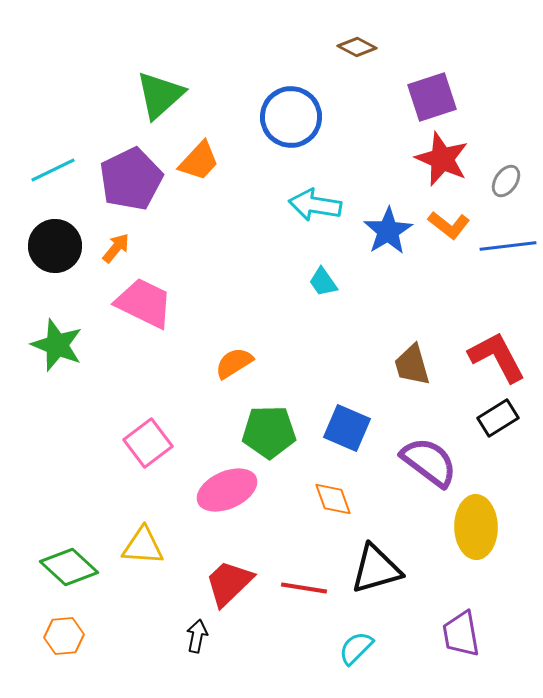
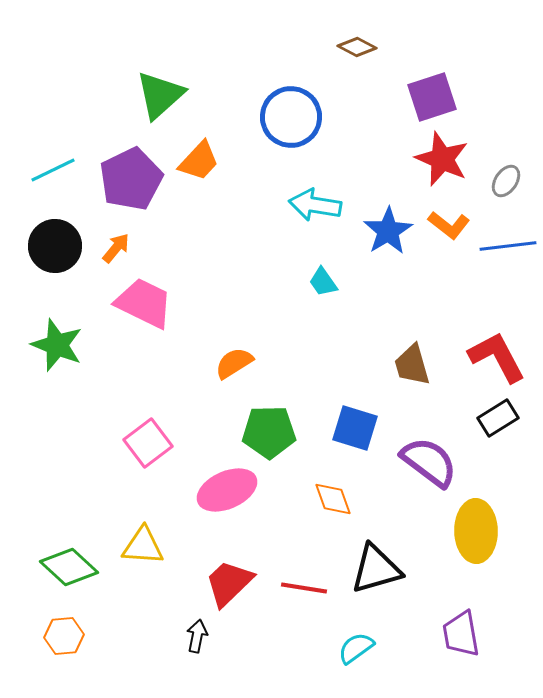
blue square: moved 8 px right; rotated 6 degrees counterclockwise
yellow ellipse: moved 4 px down
cyan semicircle: rotated 9 degrees clockwise
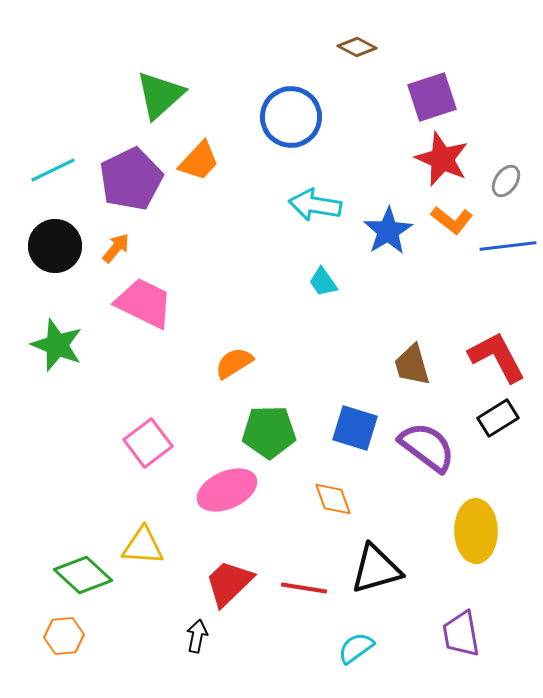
orange L-shape: moved 3 px right, 5 px up
purple semicircle: moved 2 px left, 15 px up
green diamond: moved 14 px right, 8 px down
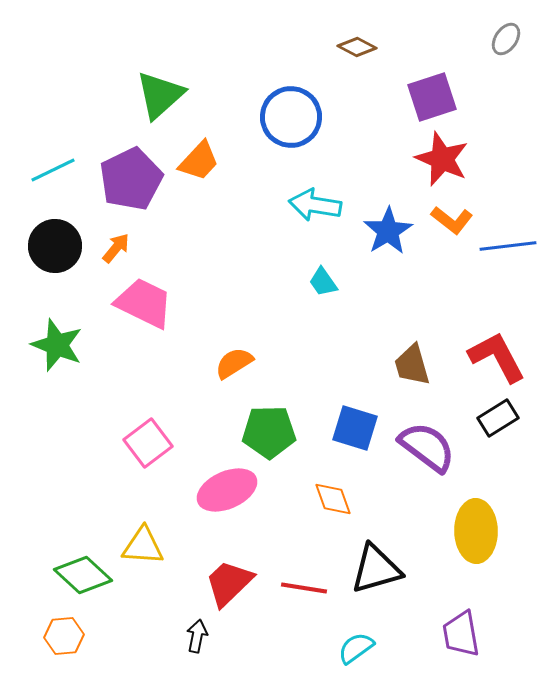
gray ellipse: moved 142 px up
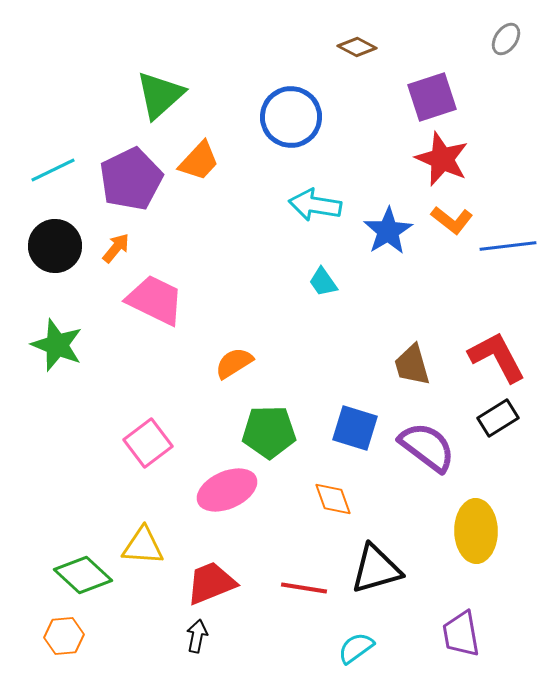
pink trapezoid: moved 11 px right, 3 px up
red trapezoid: moved 18 px left; rotated 22 degrees clockwise
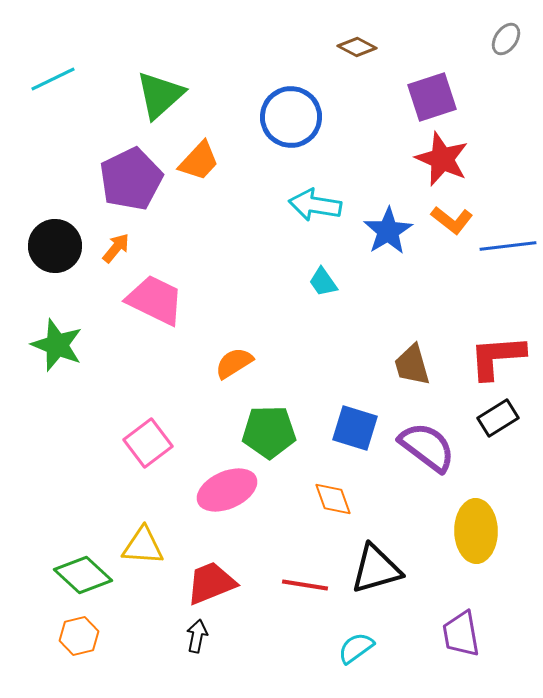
cyan line: moved 91 px up
red L-shape: rotated 66 degrees counterclockwise
red line: moved 1 px right, 3 px up
orange hexagon: moved 15 px right; rotated 9 degrees counterclockwise
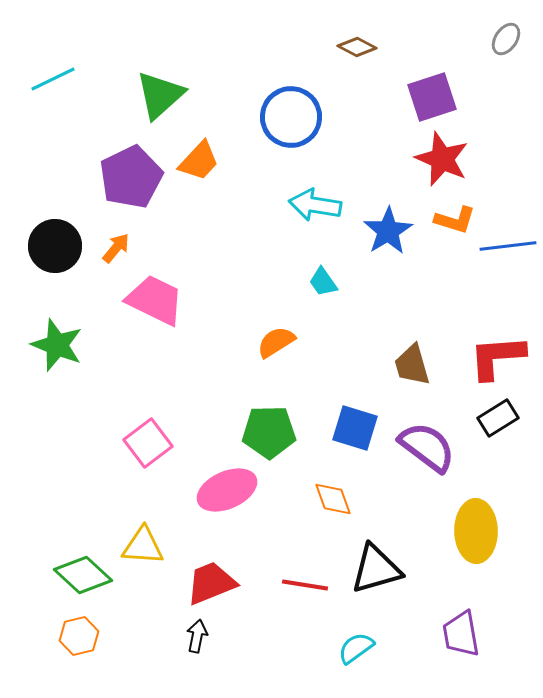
purple pentagon: moved 2 px up
orange L-shape: moved 3 px right; rotated 21 degrees counterclockwise
orange semicircle: moved 42 px right, 21 px up
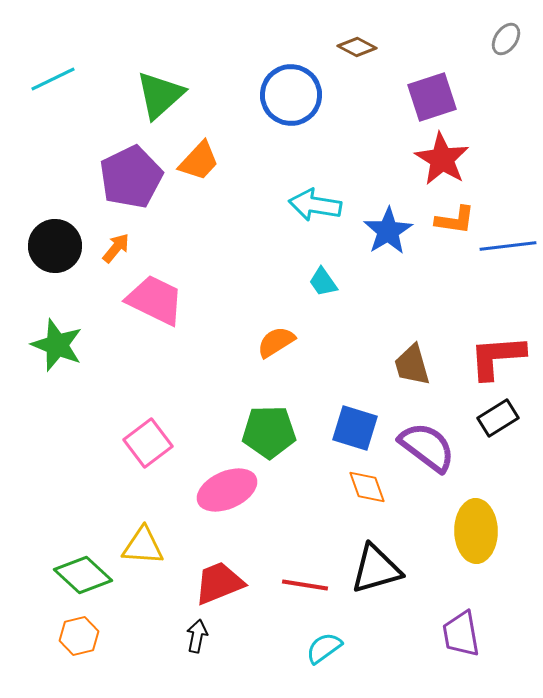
blue circle: moved 22 px up
red star: rotated 8 degrees clockwise
orange L-shape: rotated 9 degrees counterclockwise
orange diamond: moved 34 px right, 12 px up
red trapezoid: moved 8 px right
cyan semicircle: moved 32 px left
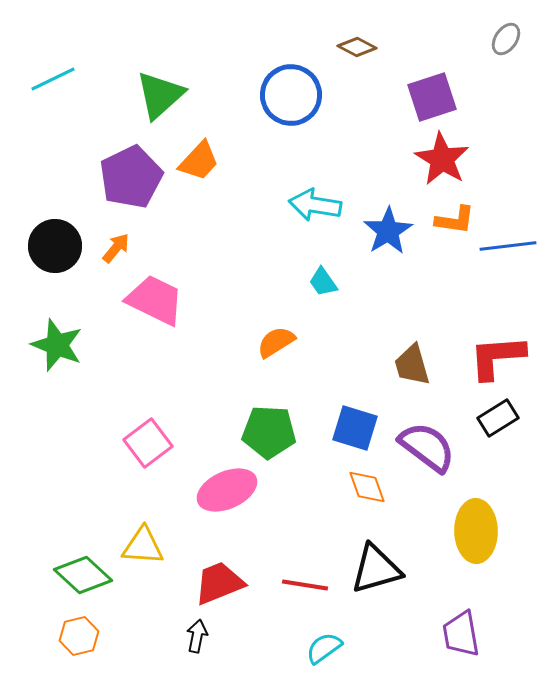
green pentagon: rotated 4 degrees clockwise
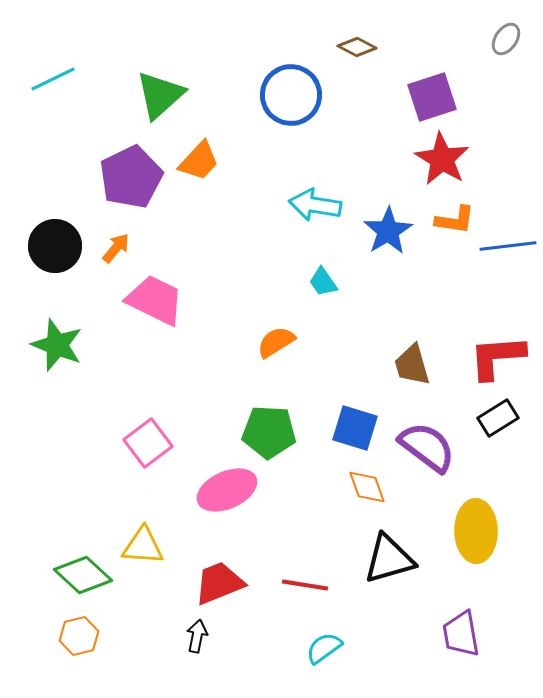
black triangle: moved 13 px right, 10 px up
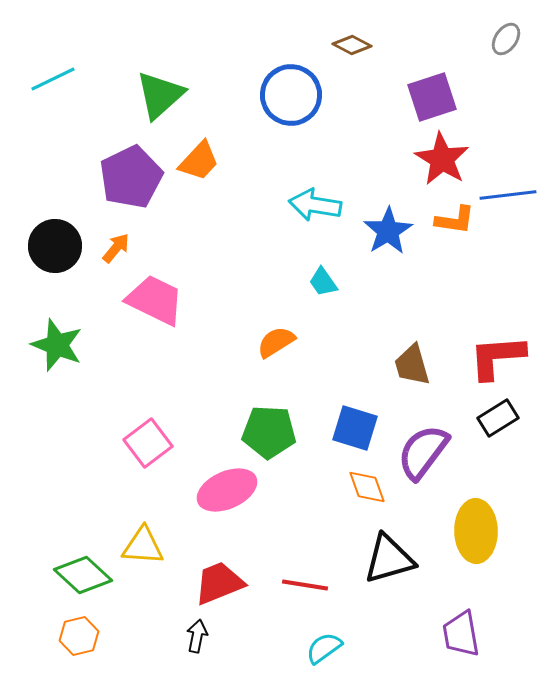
brown diamond: moved 5 px left, 2 px up
blue line: moved 51 px up
purple semicircle: moved 4 px left, 5 px down; rotated 90 degrees counterclockwise
